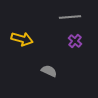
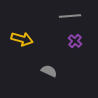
gray line: moved 1 px up
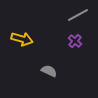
gray line: moved 8 px right, 1 px up; rotated 25 degrees counterclockwise
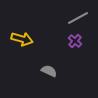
gray line: moved 3 px down
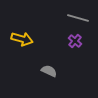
gray line: rotated 45 degrees clockwise
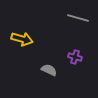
purple cross: moved 16 px down; rotated 24 degrees counterclockwise
gray semicircle: moved 1 px up
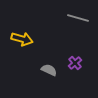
purple cross: moved 6 px down; rotated 32 degrees clockwise
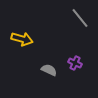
gray line: moved 2 px right; rotated 35 degrees clockwise
purple cross: rotated 24 degrees counterclockwise
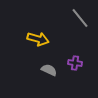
yellow arrow: moved 16 px right
purple cross: rotated 16 degrees counterclockwise
